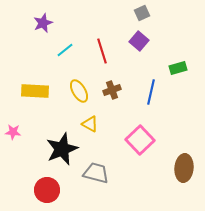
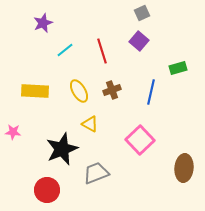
gray trapezoid: rotated 36 degrees counterclockwise
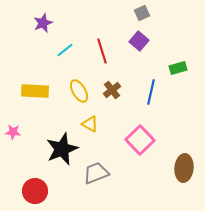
brown cross: rotated 18 degrees counterclockwise
red circle: moved 12 px left, 1 px down
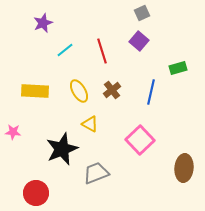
red circle: moved 1 px right, 2 px down
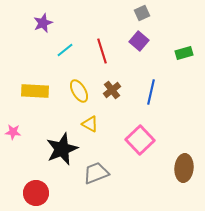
green rectangle: moved 6 px right, 15 px up
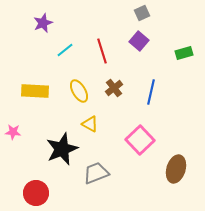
brown cross: moved 2 px right, 2 px up
brown ellipse: moved 8 px left, 1 px down; rotated 12 degrees clockwise
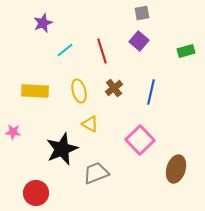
gray square: rotated 14 degrees clockwise
green rectangle: moved 2 px right, 2 px up
yellow ellipse: rotated 15 degrees clockwise
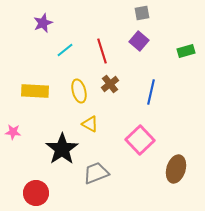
brown cross: moved 4 px left, 4 px up
black star: rotated 12 degrees counterclockwise
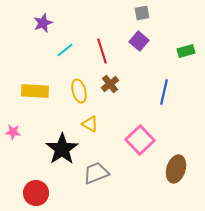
blue line: moved 13 px right
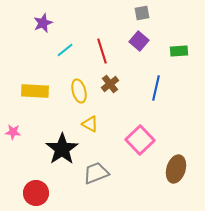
green rectangle: moved 7 px left; rotated 12 degrees clockwise
blue line: moved 8 px left, 4 px up
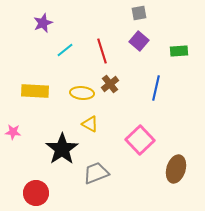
gray square: moved 3 px left
yellow ellipse: moved 3 px right, 2 px down; rotated 70 degrees counterclockwise
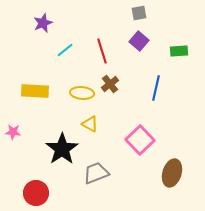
brown ellipse: moved 4 px left, 4 px down
